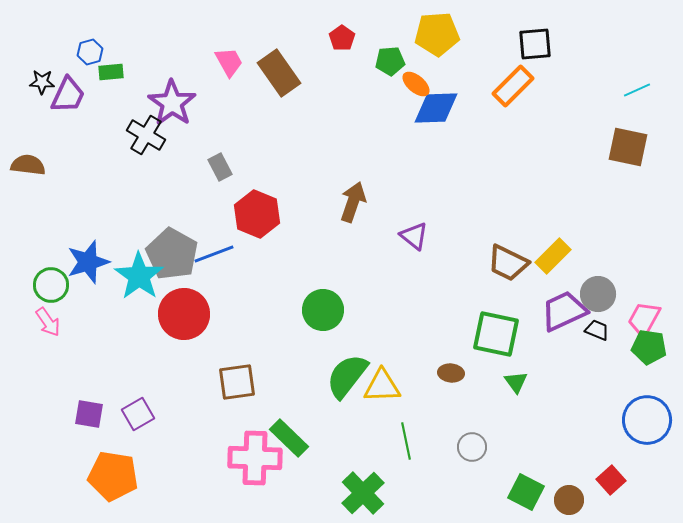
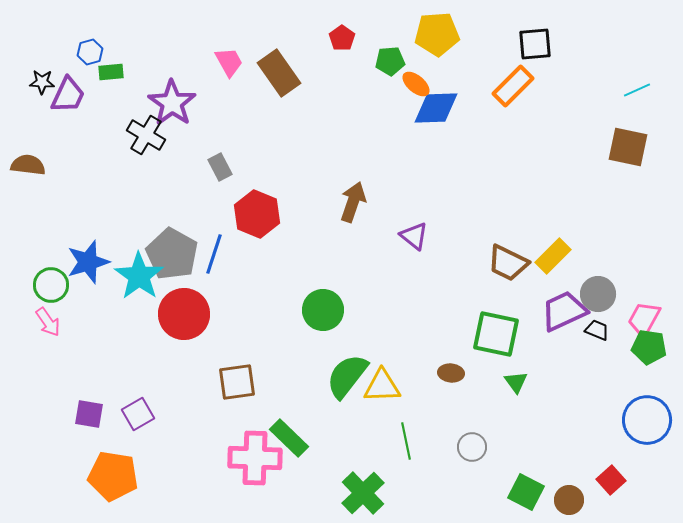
blue line at (214, 254): rotated 51 degrees counterclockwise
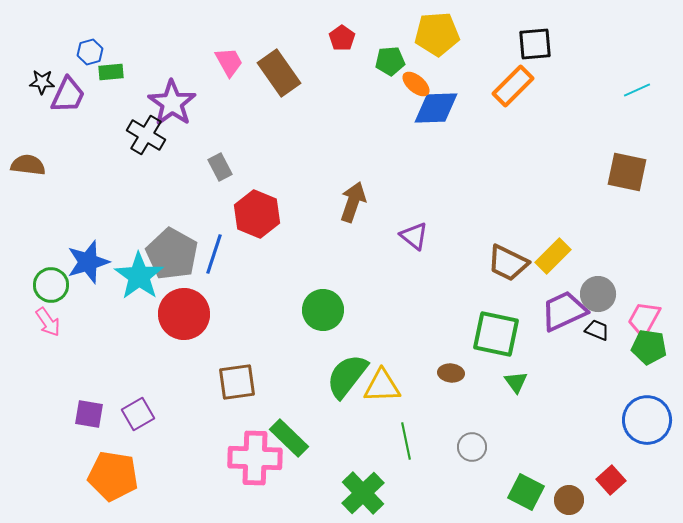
brown square at (628, 147): moved 1 px left, 25 px down
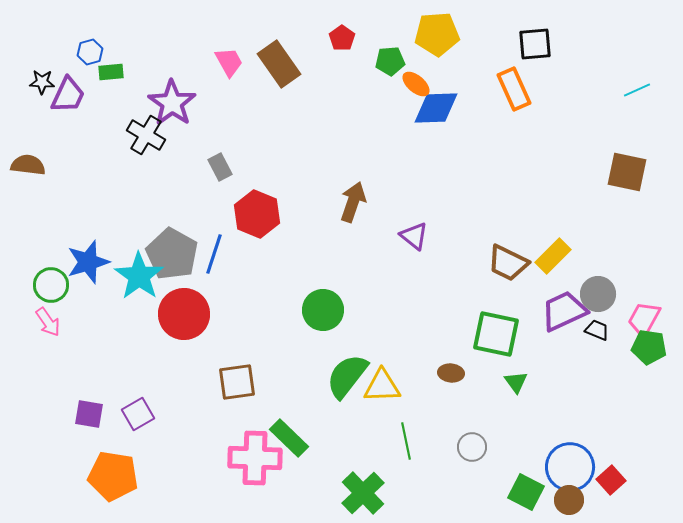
brown rectangle at (279, 73): moved 9 px up
orange rectangle at (513, 86): moved 1 px right, 3 px down; rotated 69 degrees counterclockwise
blue circle at (647, 420): moved 77 px left, 47 px down
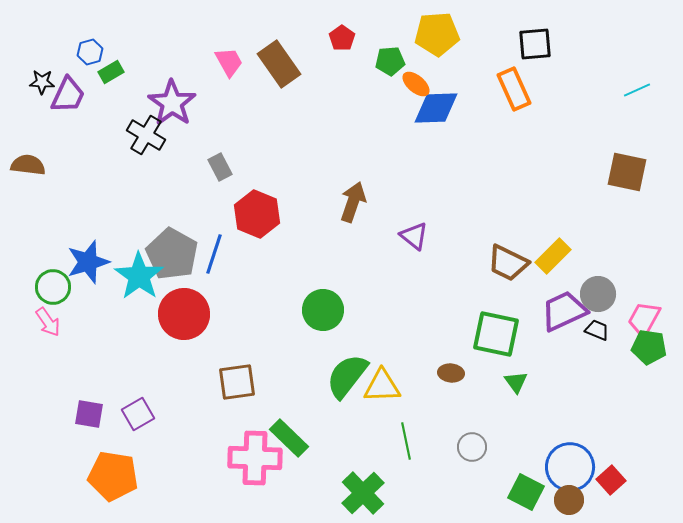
green rectangle at (111, 72): rotated 25 degrees counterclockwise
green circle at (51, 285): moved 2 px right, 2 px down
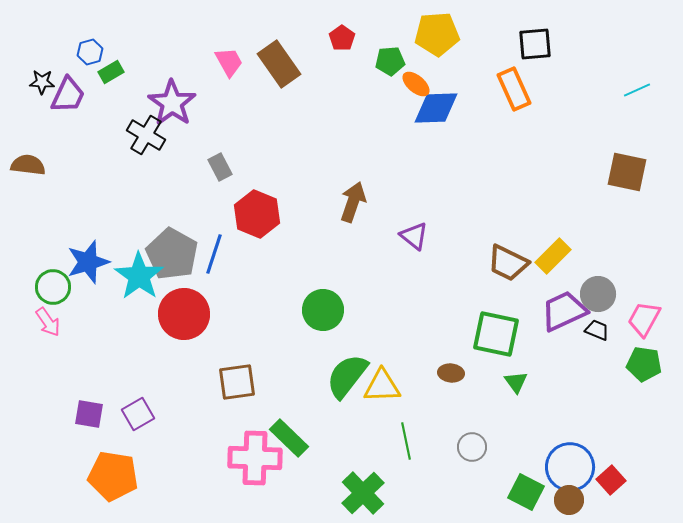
green pentagon at (649, 347): moved 5 px left, 17 px down
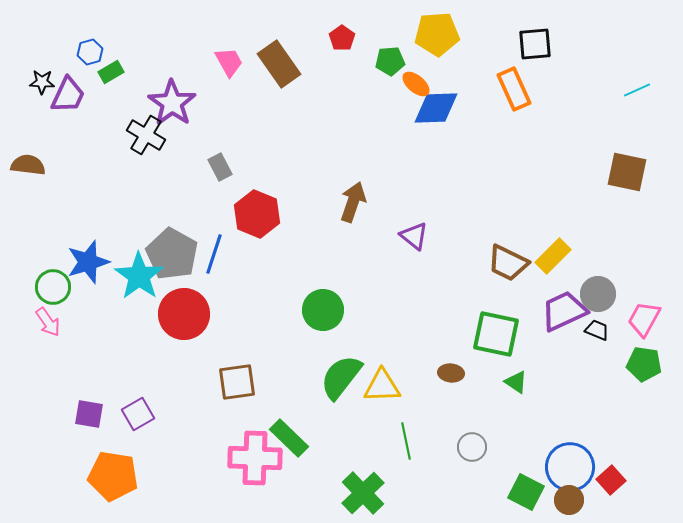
green semicircle at (347, 376): moved 6 px left, 1 px down
green triangle at (516, 382): rotated 20 degrees counterclockwise
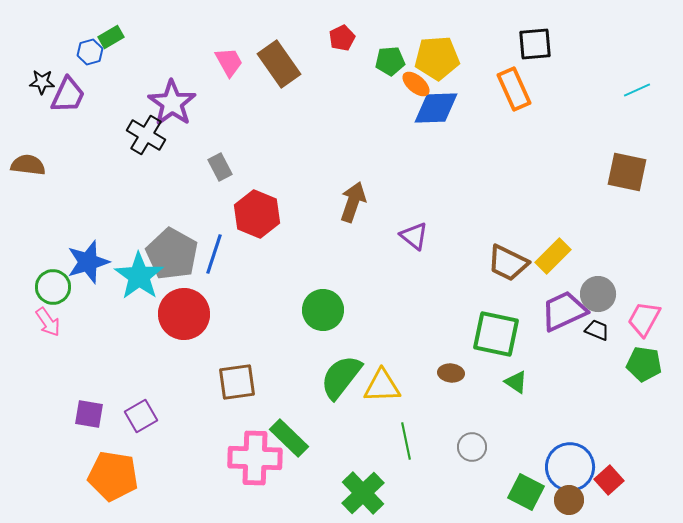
yellow pentagon at (437, 34): moved 24 px down
red pentagon at (342, 38): rotated 10 degrees clockwise
green rectangle at (111, 72): moved 35 px up
purple square at (138, 414): moved 3 px right, 2 px down
red square at (611, 480): moved 2 px left
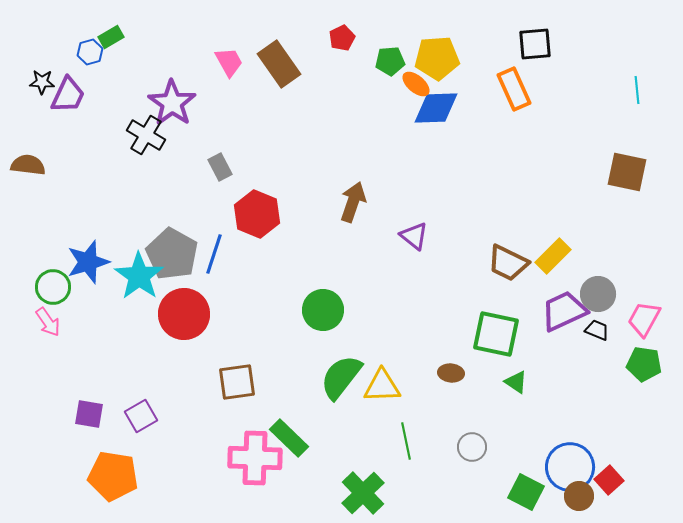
cyan line at (637, 90): rotated 72 degrees counterclockwise
brown circle at (569, 500): moved 10 px right, 4 px up
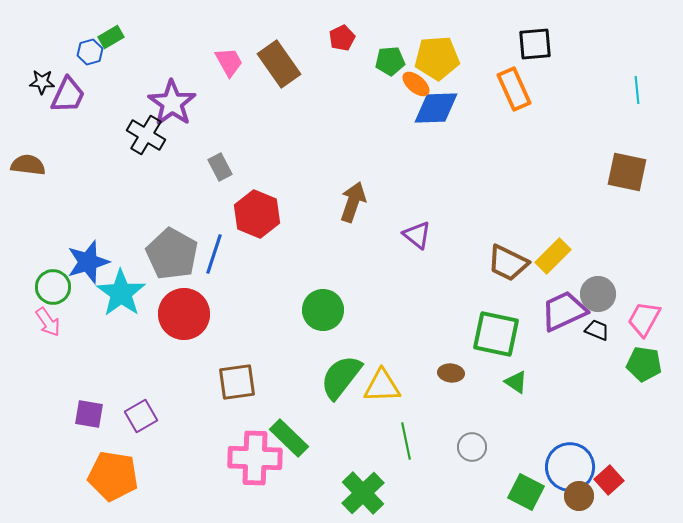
purple triangle at (414, 236): moved 3 px right, 1 px up
cyan star at (139, 276): moved 18 px left, 17 px down
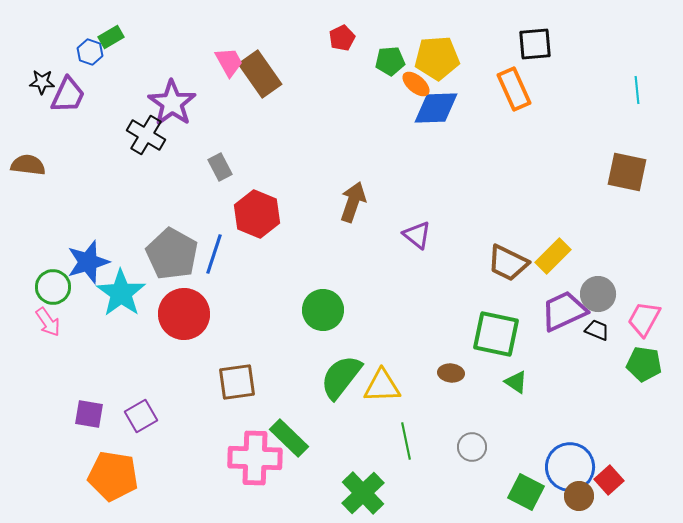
blue hexagon at (90, 52): rotated 25 degrees counterclockwise
brown rectangle at (279, 64): moved 19 px left, 10 px down
